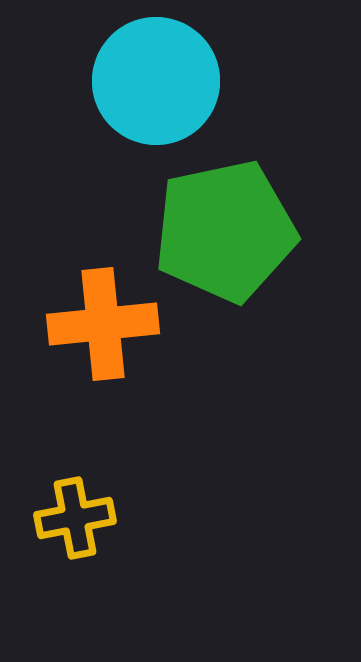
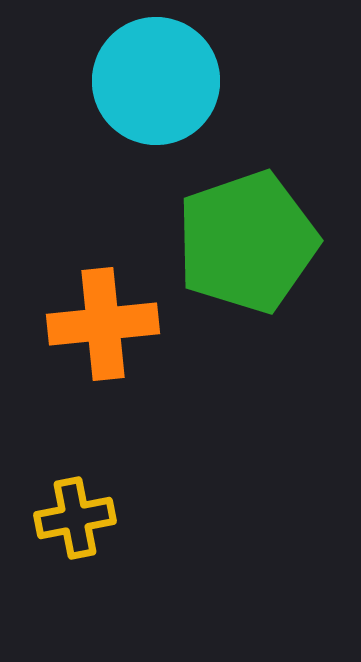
green pentagon: moved 22 px right, 11 px down; rotated 7 degrees counterclockwise
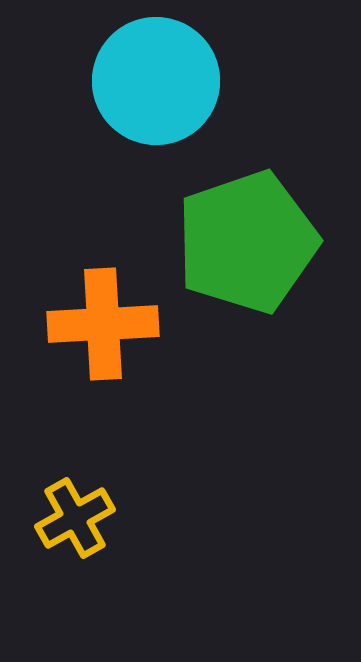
orange cross: rotated 3 degrees clockwise
yellow cross: rotated 18 degrees counterclockwise
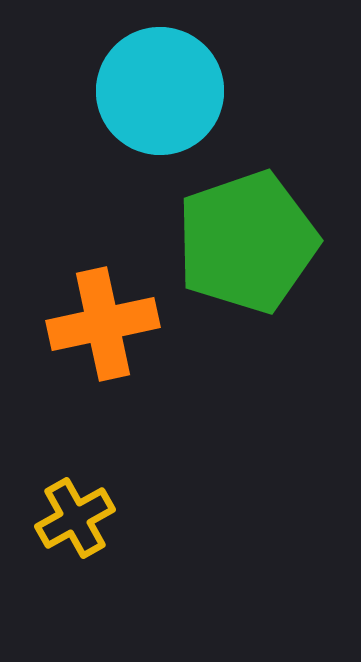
cyan circle: moved 4 px right, 10 px down
orange cross: rotated 9 degrees counterclockwise
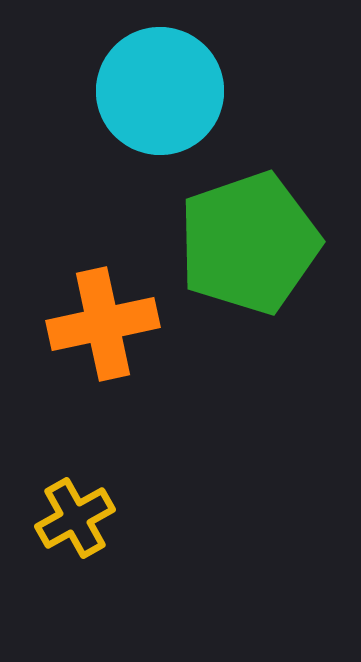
green pentagon: moved 2 px right, 1 px down
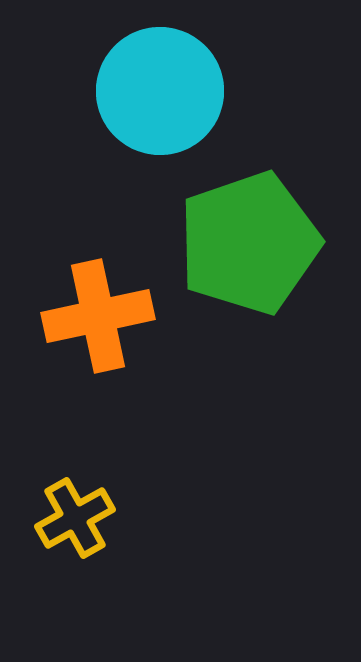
orange cross: moved 5 px left, 8 px up
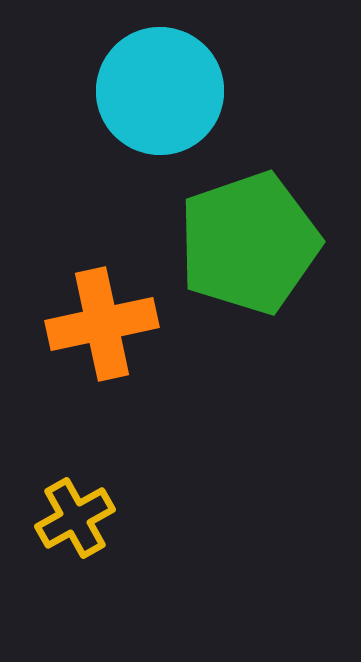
orange cross: moved 4 px right, 8 px down
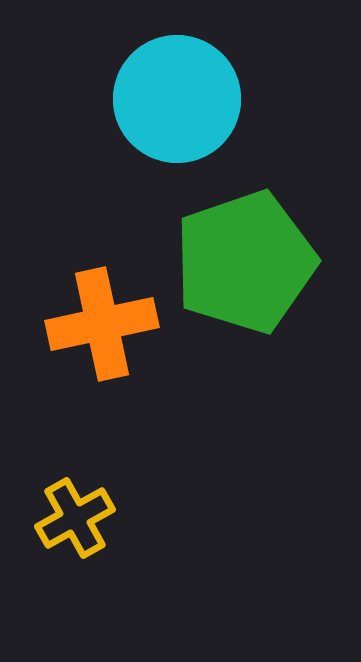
cyan circle: moved 17 px right, 8 px down
green pentagon: moved 4 px left, 19 px down
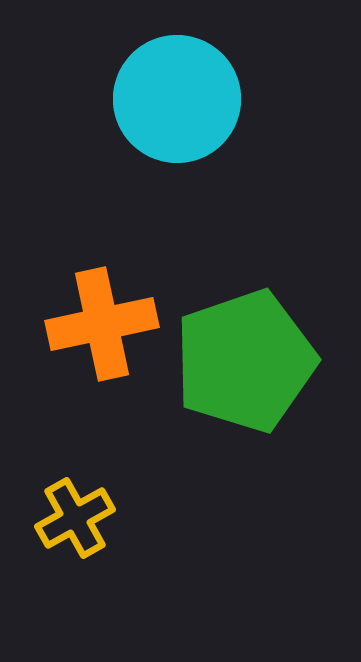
green pentagon: moved 99 px down
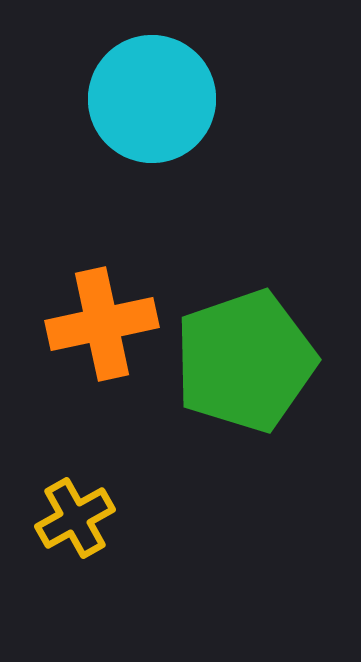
cyan circle: moved 25 px left
